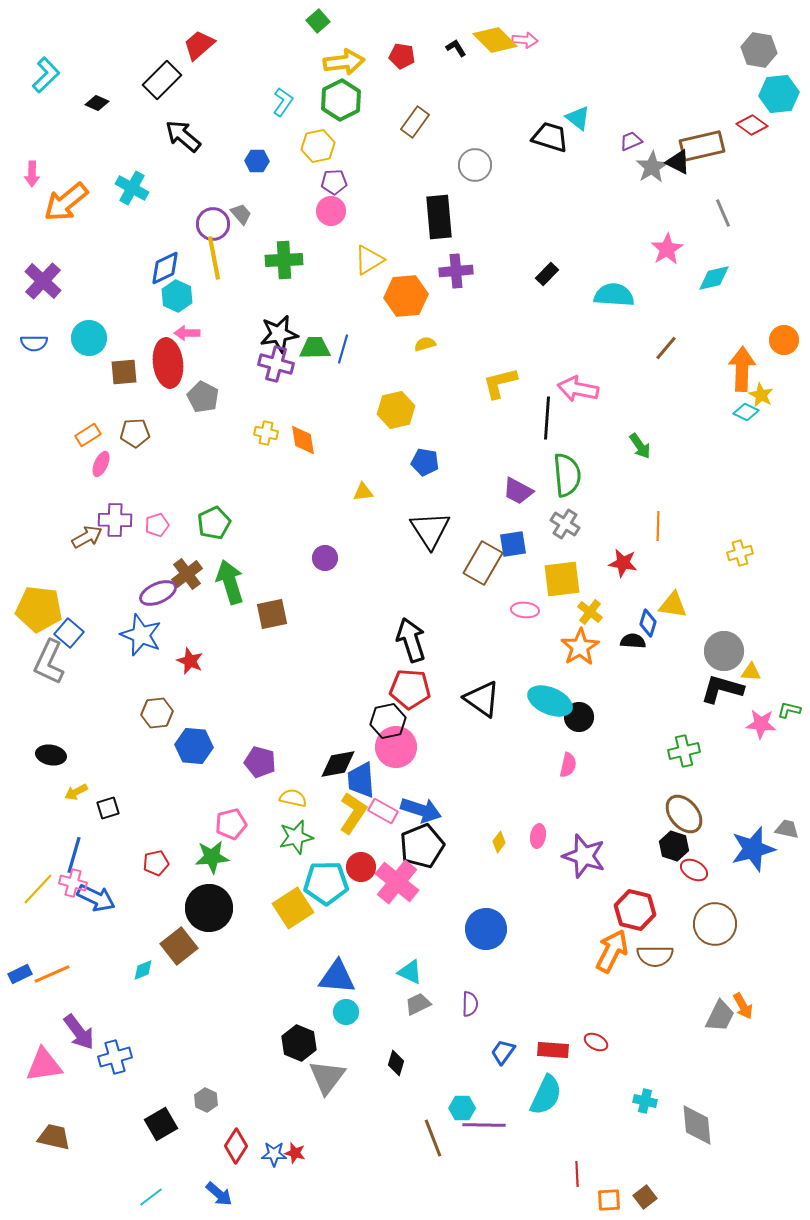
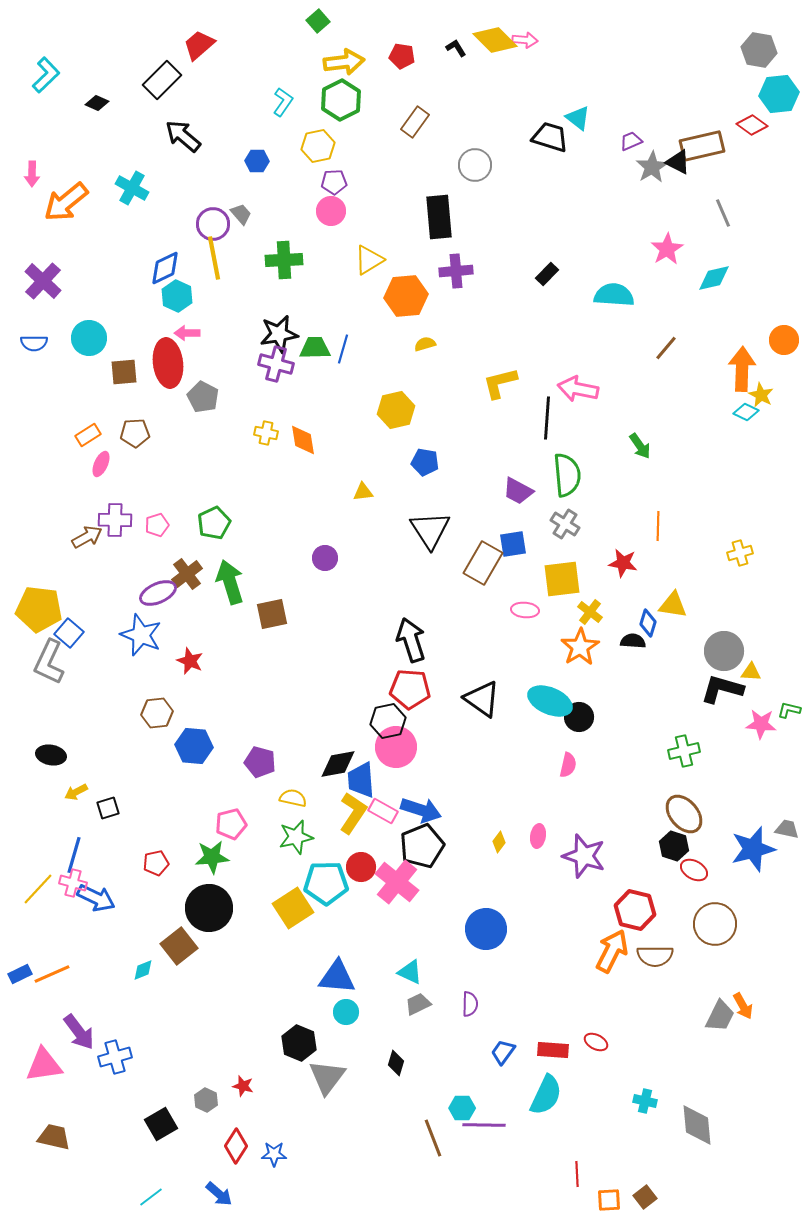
red star at (295, 1153): moved 52 px left, 67 px up
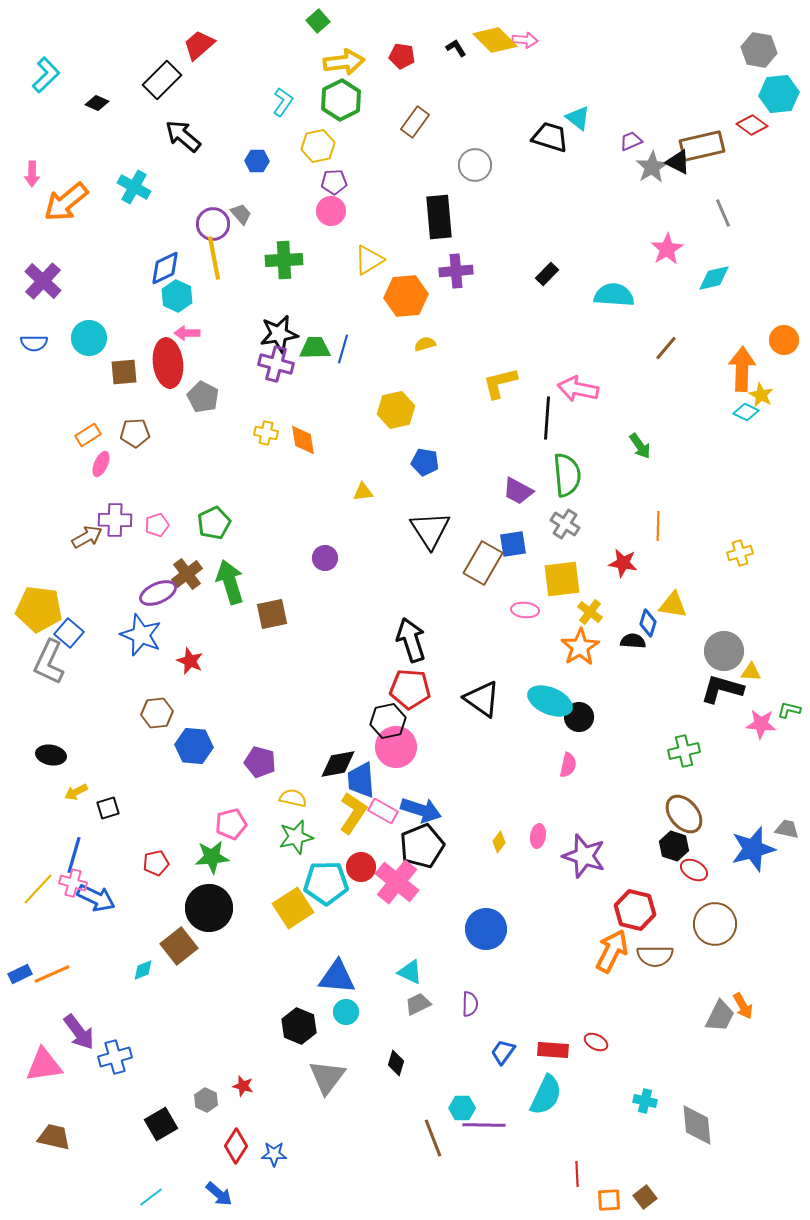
cyan cross at (132, 188): moved 2 px right, 1 px up
black hexagon at (299, 1043): moved 17 px up
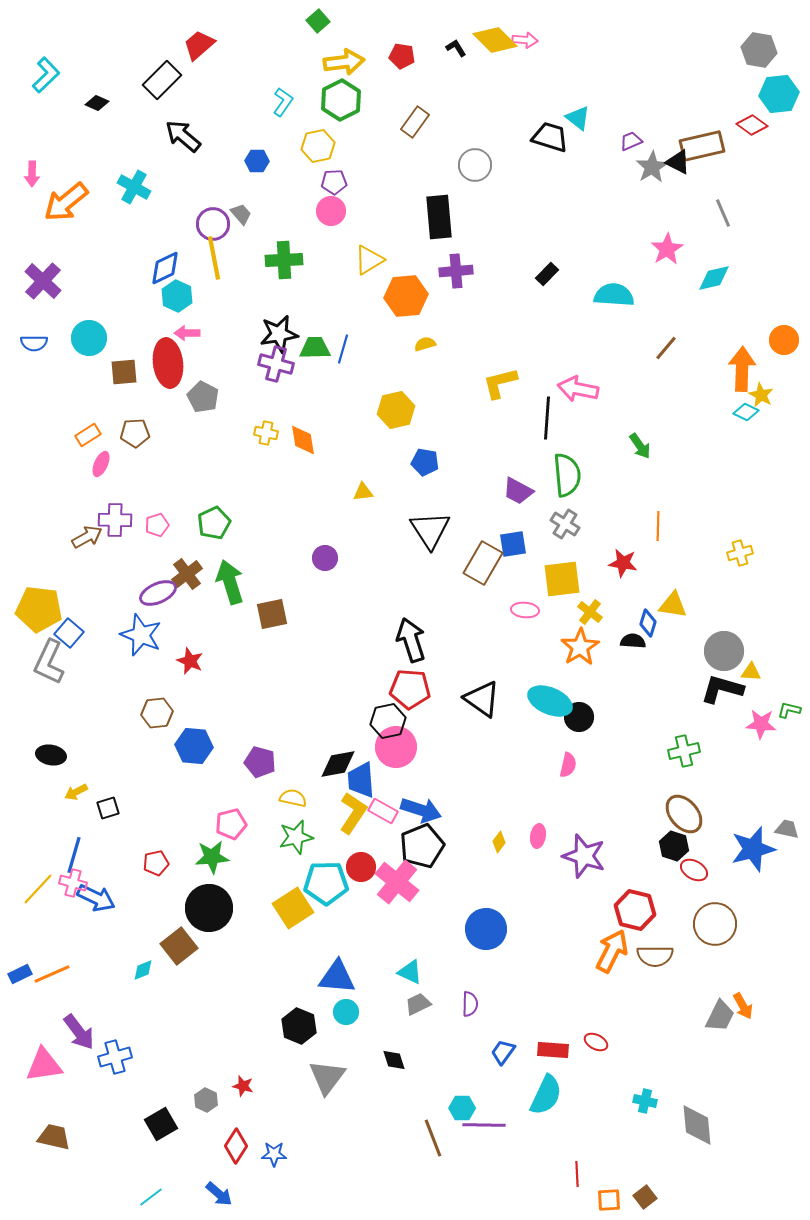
black diamond at (396, 1063): moved 2 px left, 3 px up; rotated 35 degrees counterclockwise
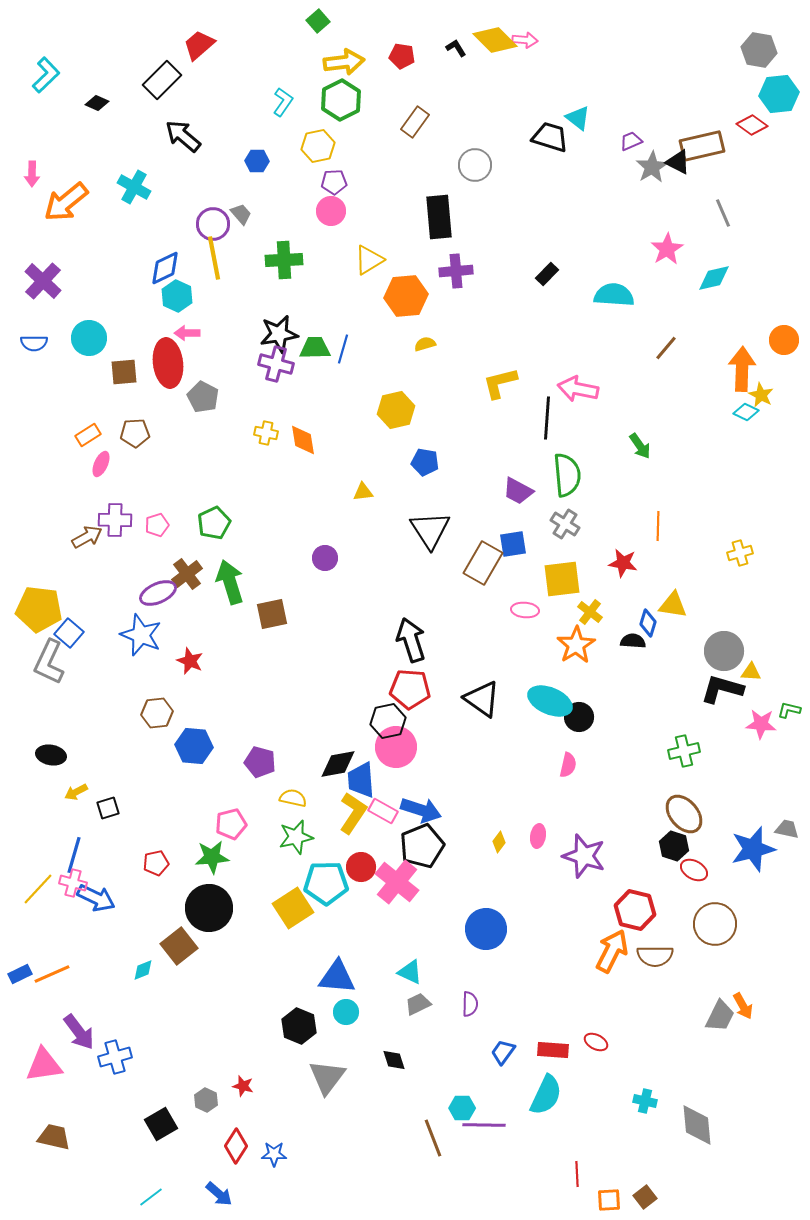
orange star at (580, 647): moved 4 px left, 2 px up
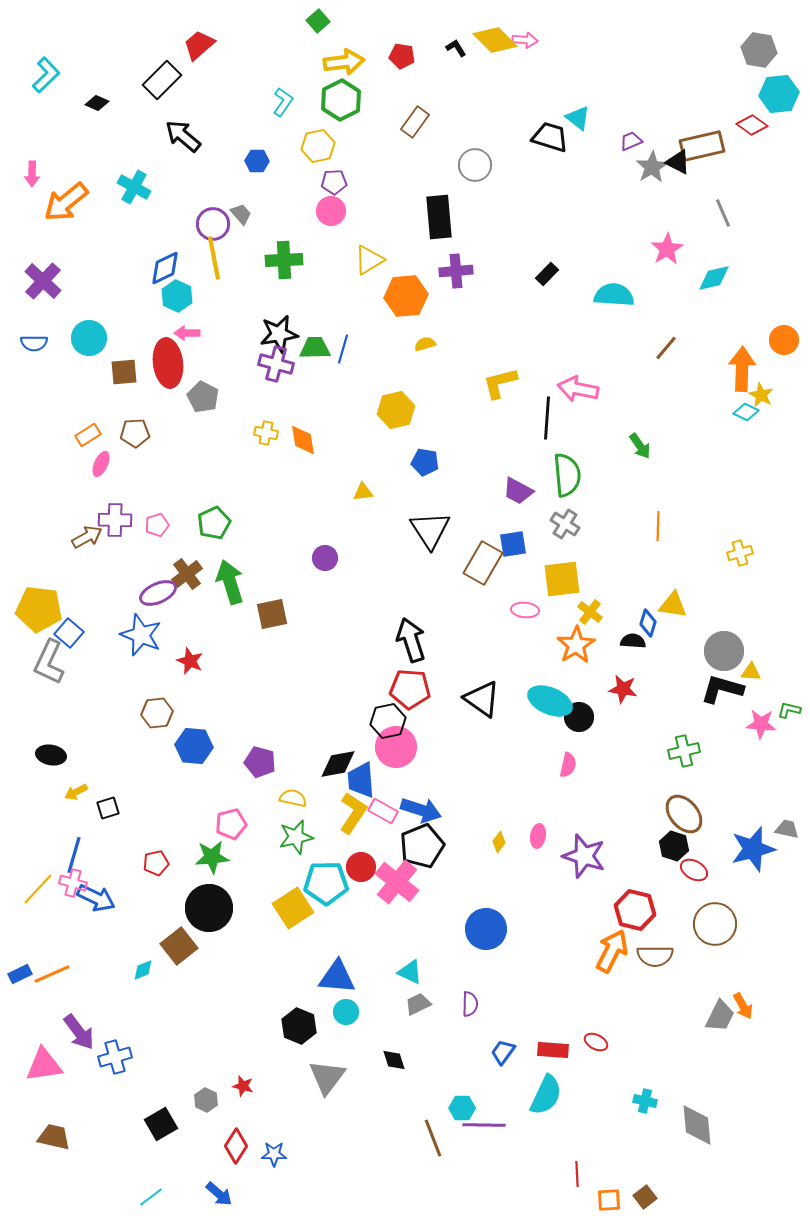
red star at (623, 563): moved 126 px down
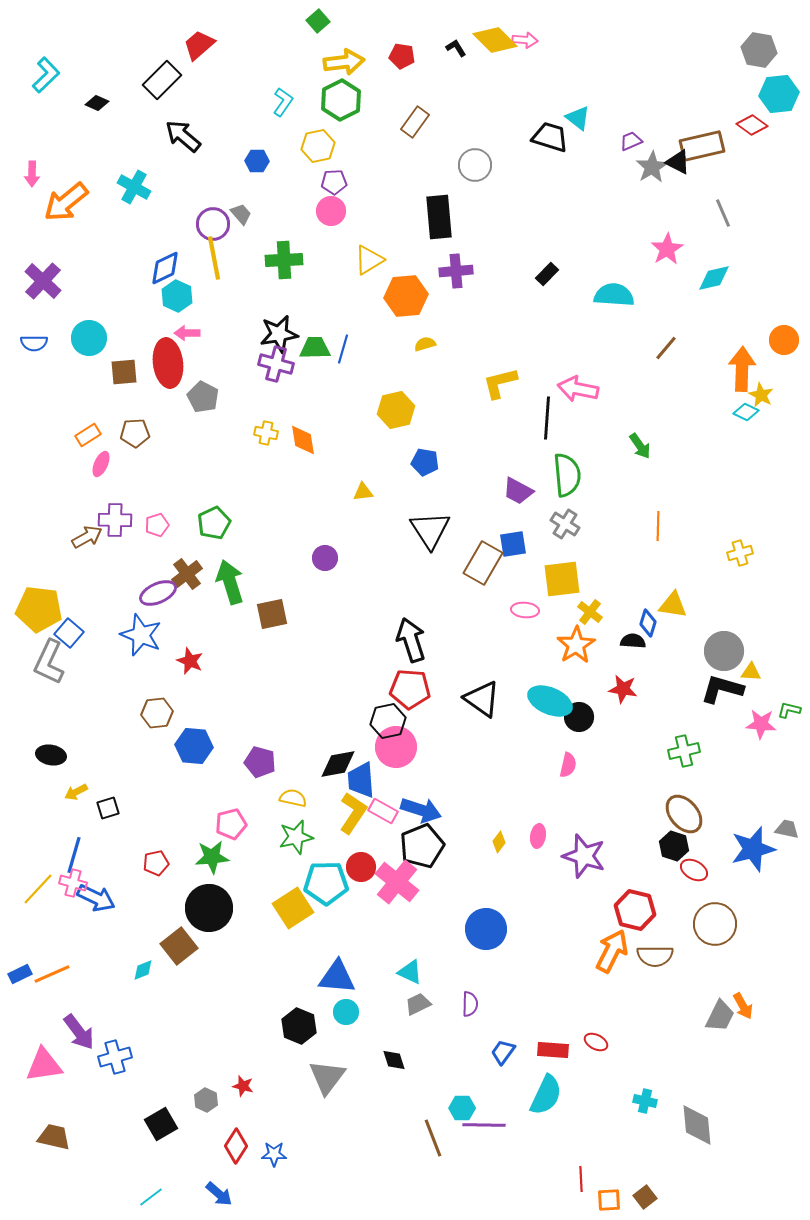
red line at (577, 1174): moved 4 px right, 5 px down
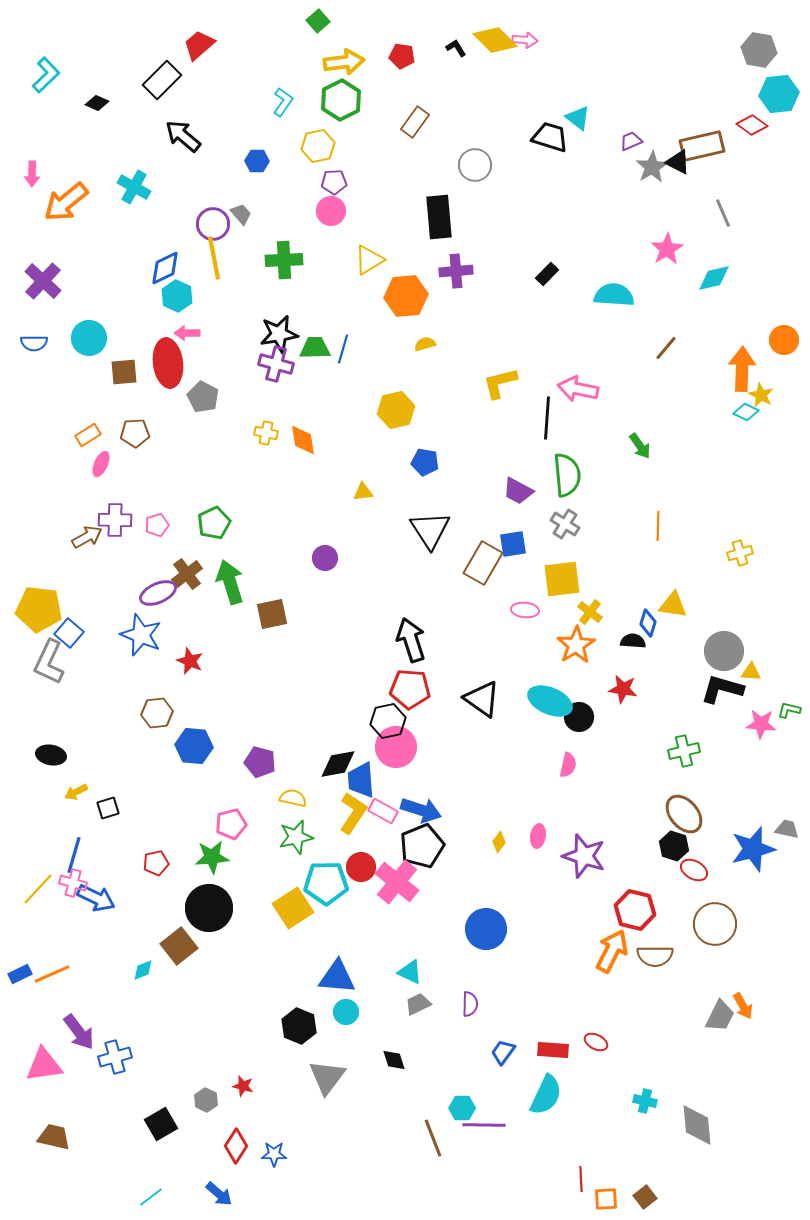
orange square at (609, 1200): moved 3 px left, 1 px up
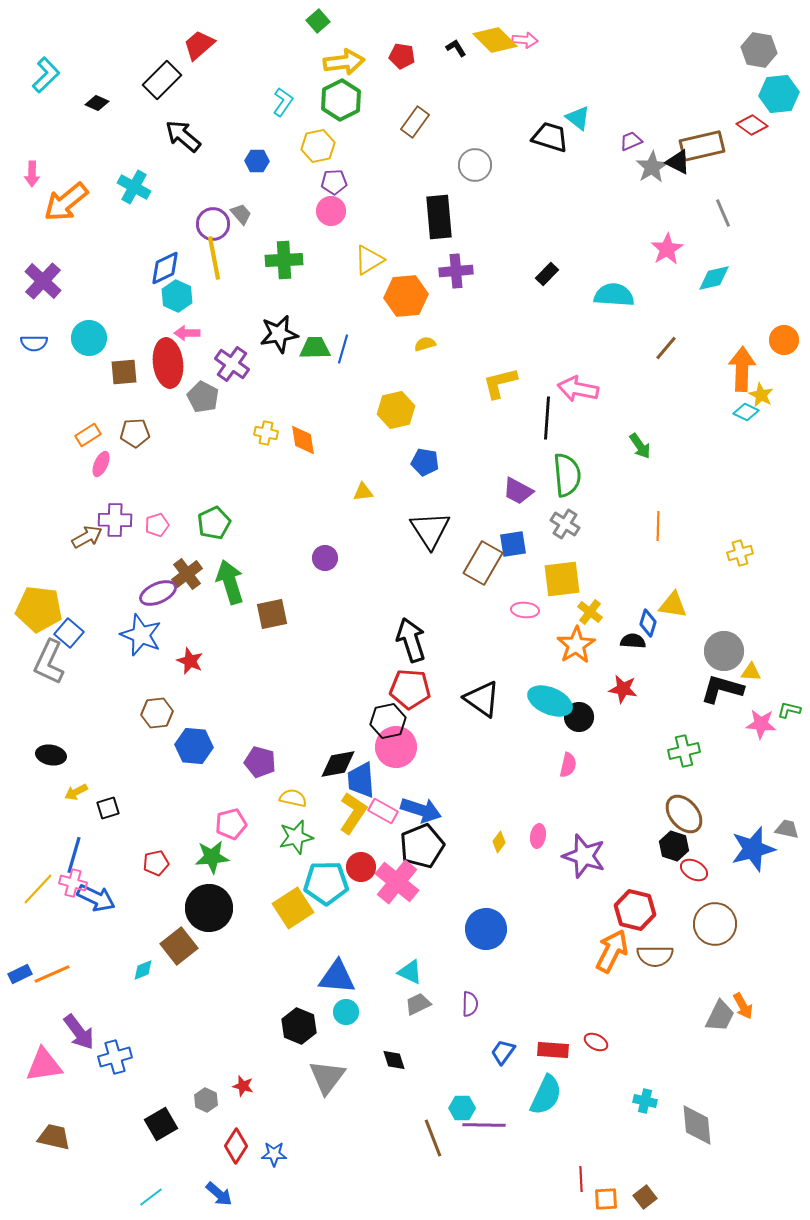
purple cross at (276, 364): moved 44 px left; rotated 20 degrees clockwise
